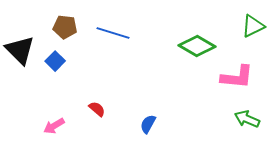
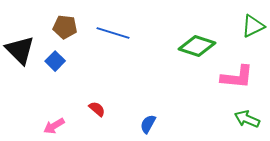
green diamond: rotated 12 degrees counterclockwise
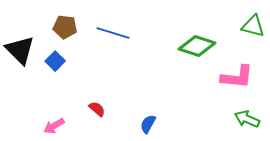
green triangle: rotated 40 degrees clockwise
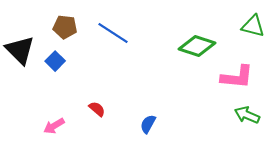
blue line: rotated 16 degrees clockwise
green arrow: moved 4 px up
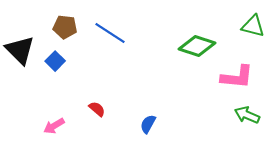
blue line: moved 3 px left
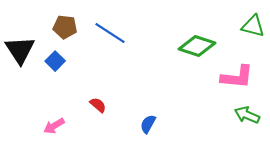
black triangle: rotated 12 degrees clockwise
red semicircle: moved 1 px right, 4 px up
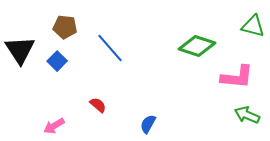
blue line: moved 15 px down; rotated 16 degrees clockwise
blue square: moved 2 px right
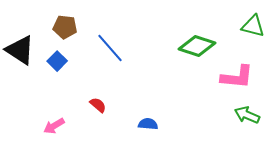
black triangle: rotated 24 degrees counterclockwise
blue semicircle: rotated 66 degrees clockwise
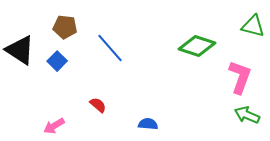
pink L-shape: moved 3 px right; rotated 76 degrees counterclockwise
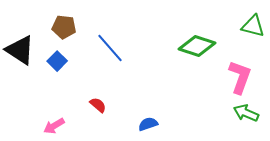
brown pentagon: moved 1 px left
green arrow: moved 1 px left, 2 px up
blue semicircle: rotated 24 degrees counterclockwise
